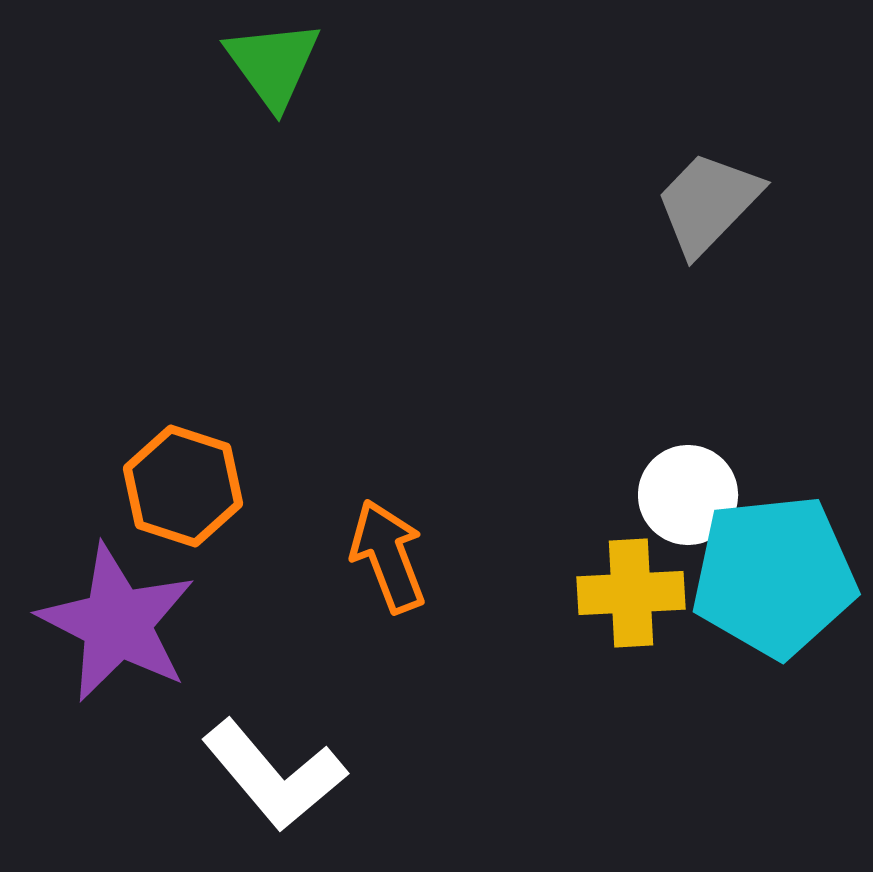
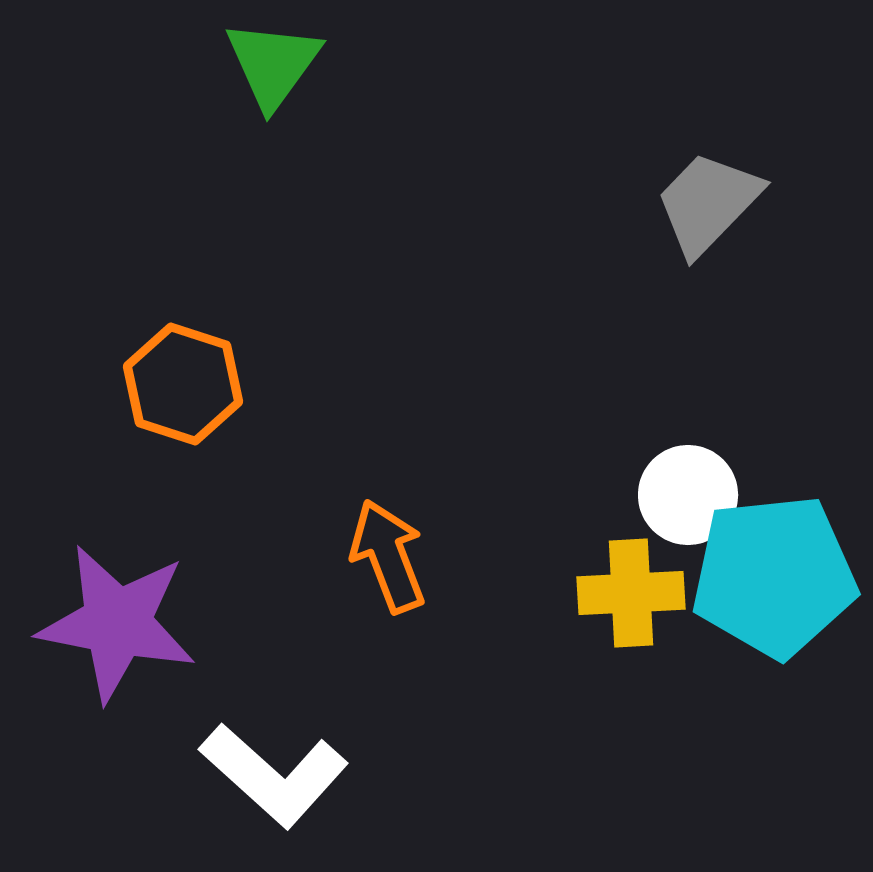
green triangle: rotated 12 degrees clockwise
orange hexagon: moved 102 px up
purple star: rotated 16 degrees counterclockwise
white L-shape: rotated 8 degrees counterclockwise
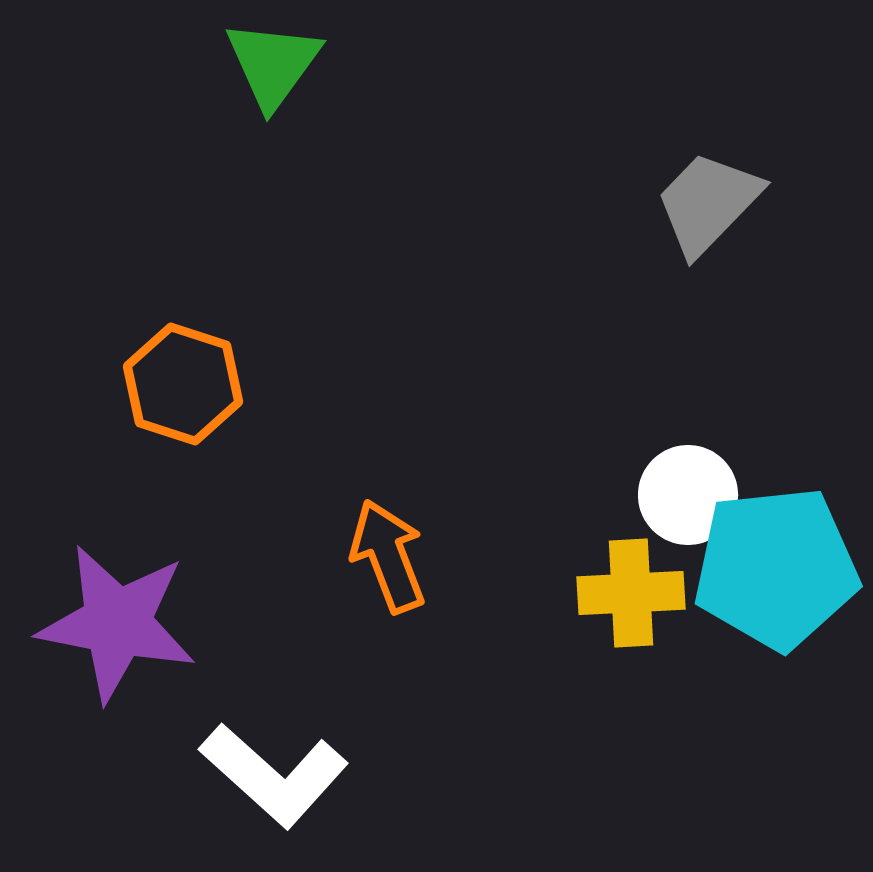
cyan pentagon: moved 2 px right, 8 px up
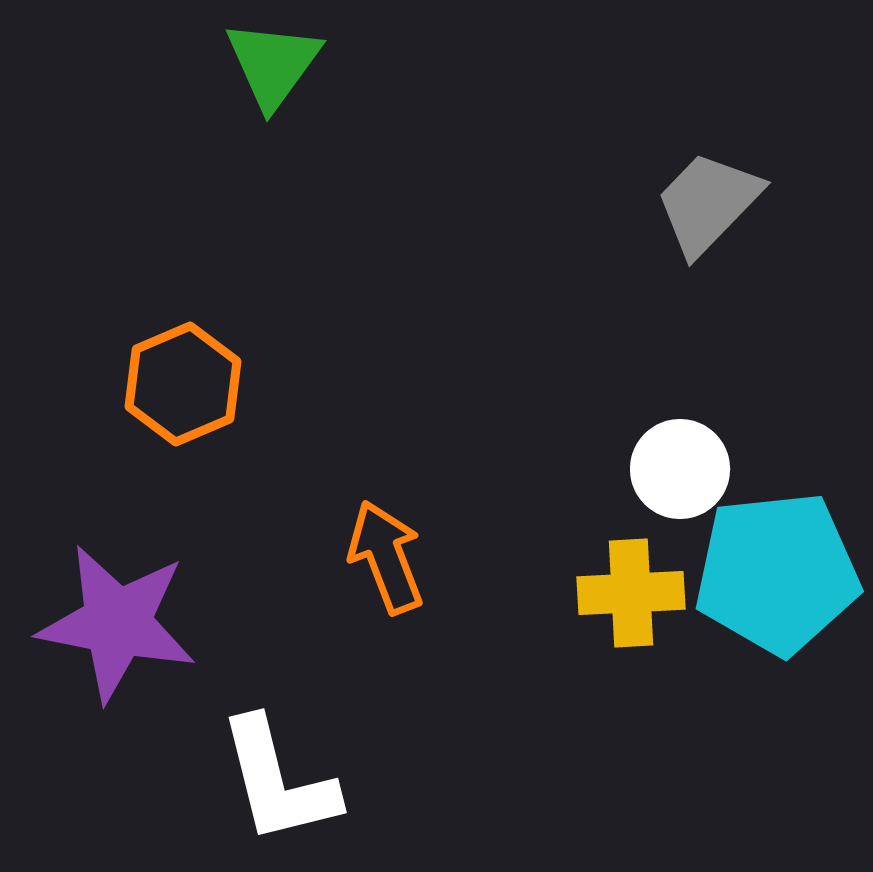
orange hexagon: rotated 19 degrees clockwise
white circle: moved 8 px left, 26 px up
orange arrow: moved 2 px left, 1 px down
cyan pentagon: moved 1 px right, 5 px down
white L-shape: moved 4 px right, 6 px down; rotated 34 degrees clockwise
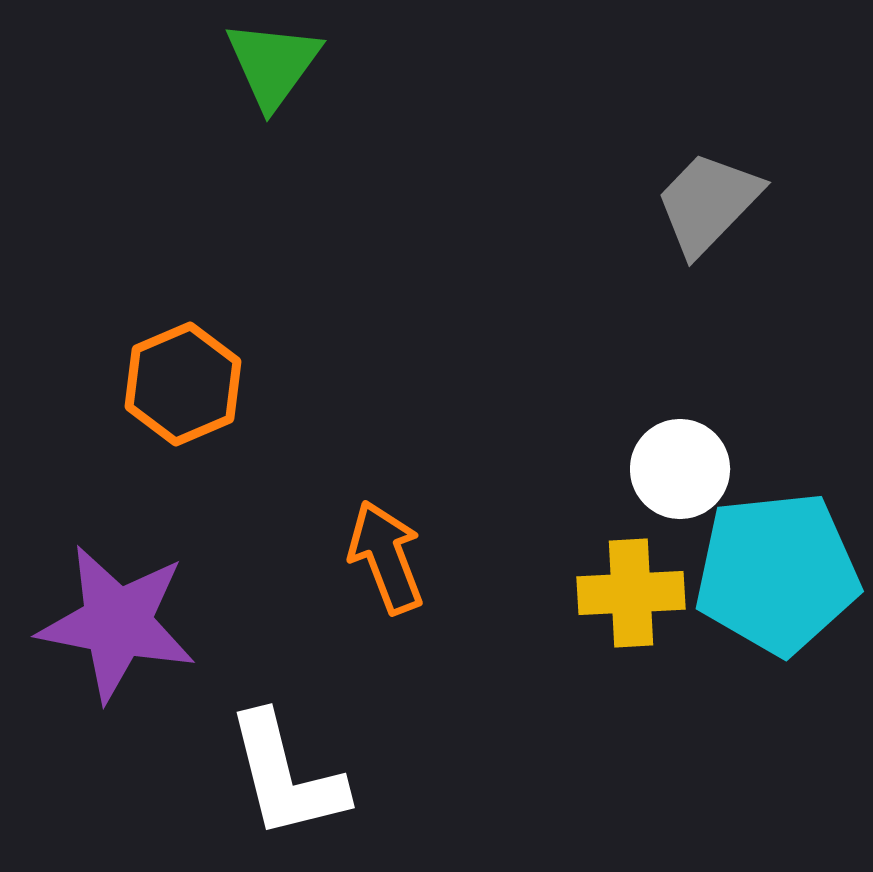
white L-shape: moved 8 px right, 5 px up
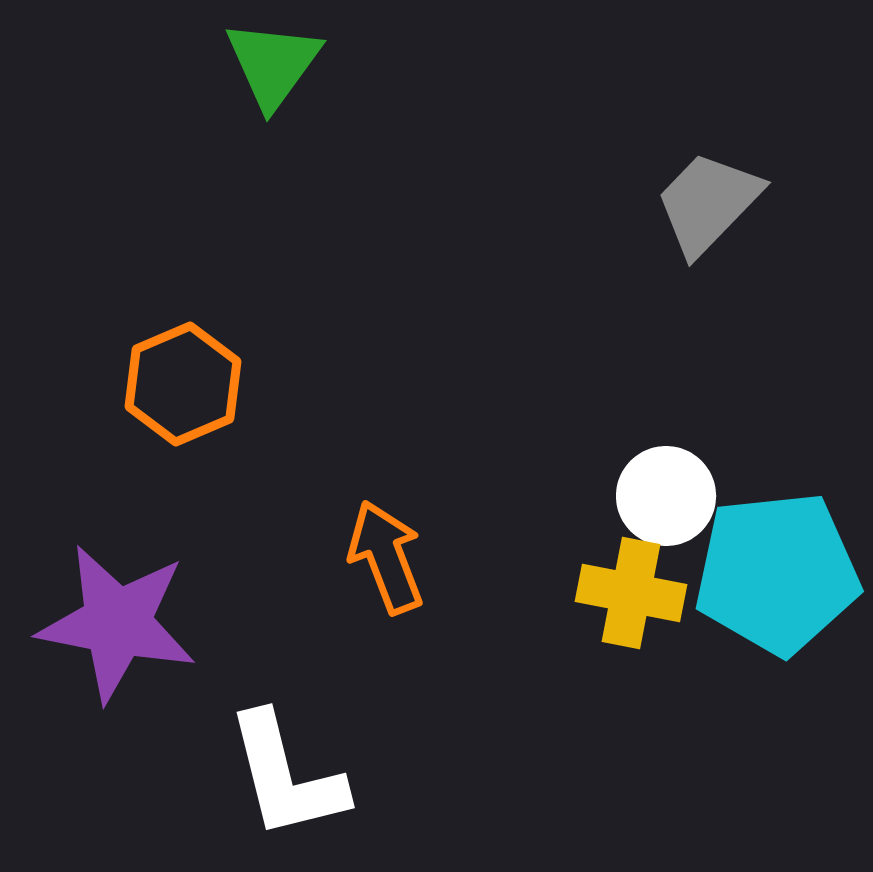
white circle: moved 14 px left, 27 px down
yellow cross: rotated 14 degrees clockwise
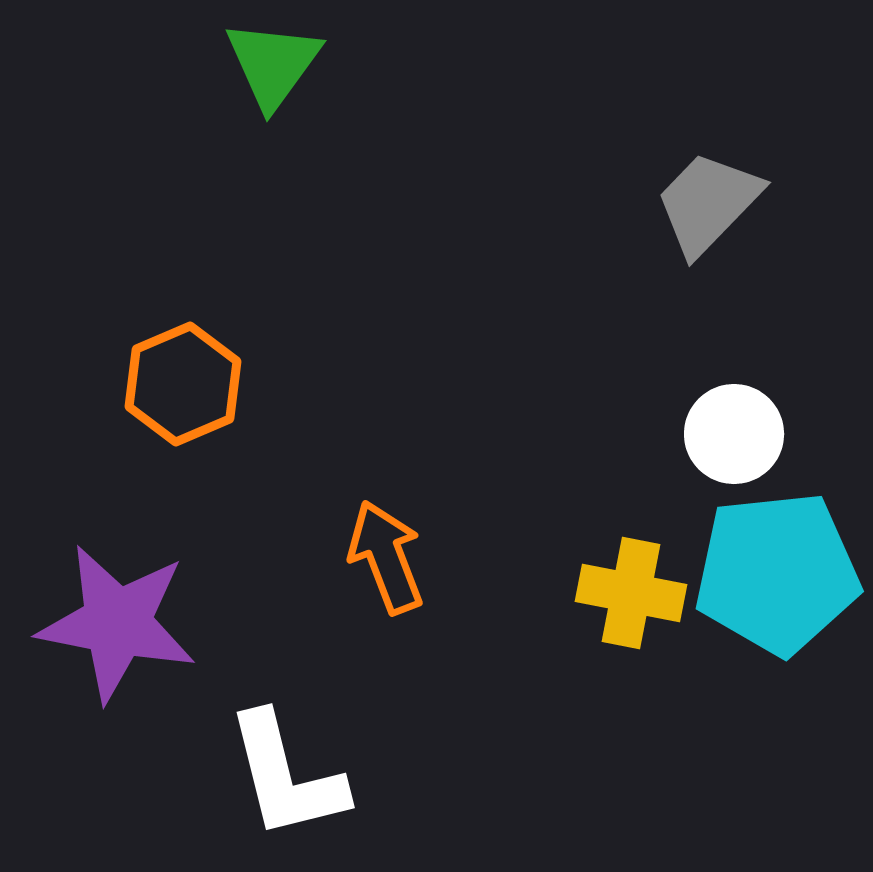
white circle: moved 68 px right, 62 px up
